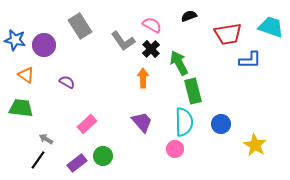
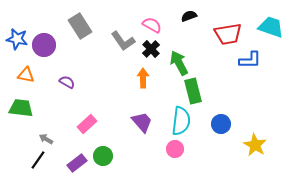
blue star: moved 2 px right, 1 px up
orange triangle: rotated 24 degrees counterclockwise
cyan semicircle: moved 3 px left, 1 px up; rotated 8 degrees clockwise
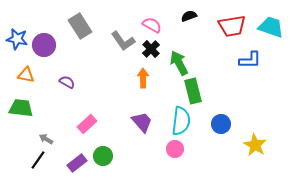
red trapezoid: moved 4 px right, 8 px up
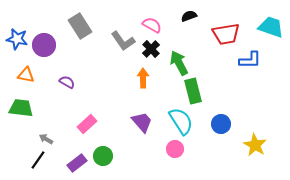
red trapezoid: moved 6 px left, 8 px down
cyan semicircle: rotated 40 degrees counterclockwise
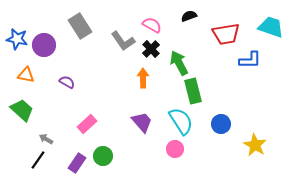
green trapezoid: moved 1 px right, 2 px down; rotated 35 degrees clockwise
purple rectangle: rotated 18 degrees counterclockwise
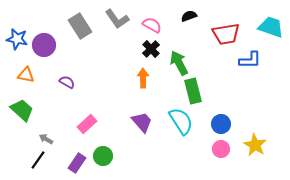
gray L-shape: moved 6 px left, 22 px up
pink circle: moved 46 px right
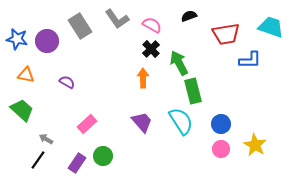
purple circle: moved 3 px right, 4 px up
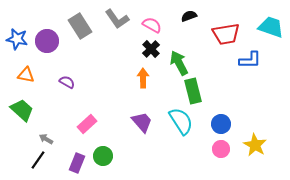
purple rectangle: rotated 12 degrees counterclockwise
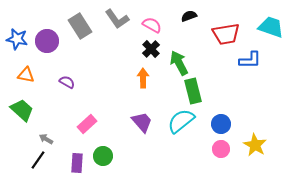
cyan semicircle: rotated 96 degrees counterclockwise
purple rectangle: rotated 18 degrees counterclockwise
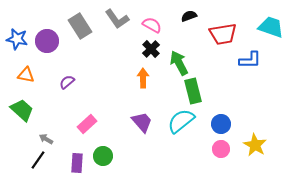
red trapezoid: moved 3 px left
purple semicircle: rotated 70 degrees counterclockwise
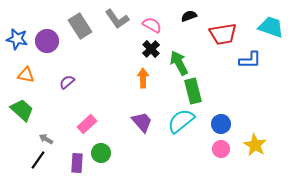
green circle: moved 2 px left, 3 px up
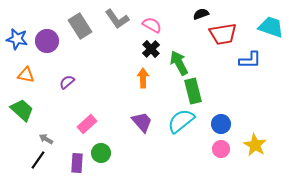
black semicircle: moved 12 px right, 2 px up
